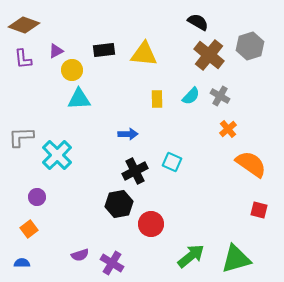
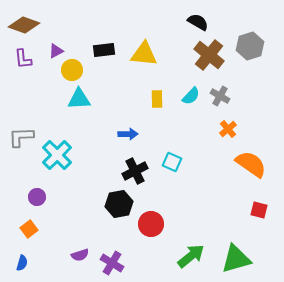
blue semicircle: rotated 105 degrees clockwise
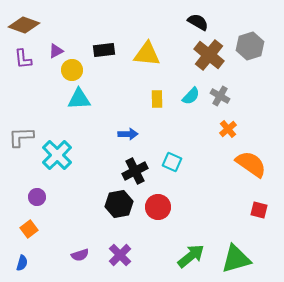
yellow triangle: moved 3 px right
red circle: moved 7 px right, 17 px up
purple cross: moved 8 px right, 8 px up; rotated 15 degrees clockwise
